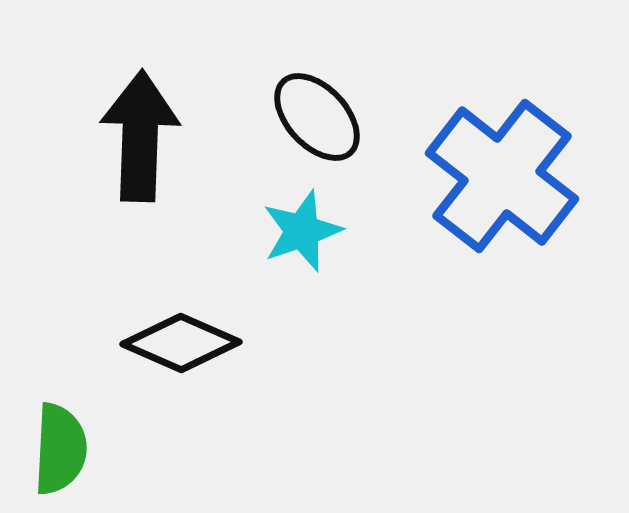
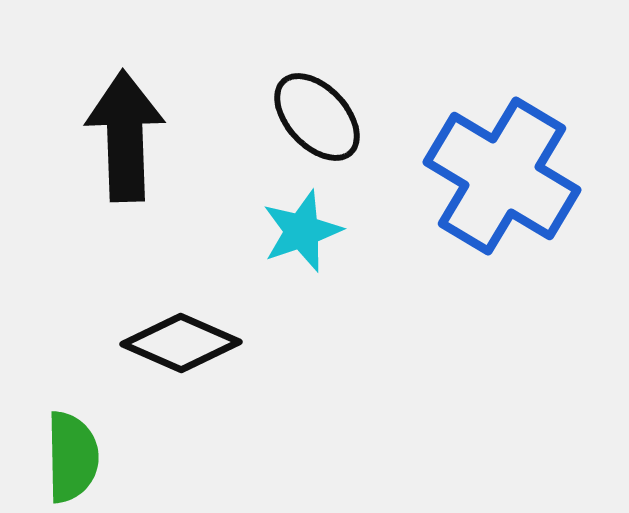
black arrow: moved 15 px left; rotated 4 degrees counterclockwise
blue cross: rotated 7 degrees counterclockwise
green semicircle: moved 12 px right, 8 px down; rotated 4 degrees counterclockwise
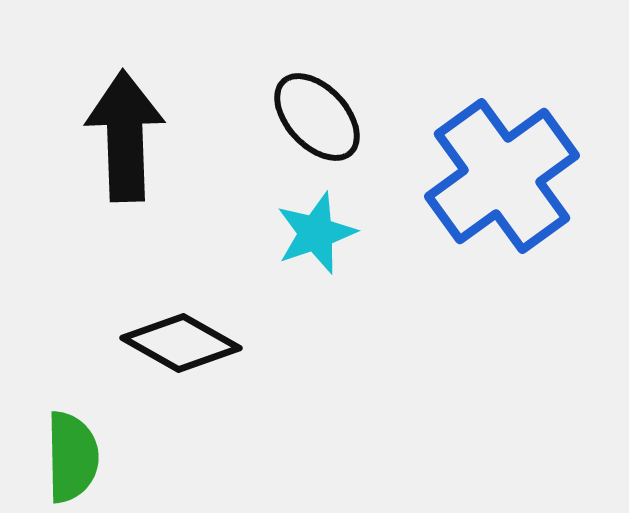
blue cross: rotated 23 degrees clockwise
cyan star: moved 14 px right, 2 px down
black diamond: rotated 6 degrees clockwise
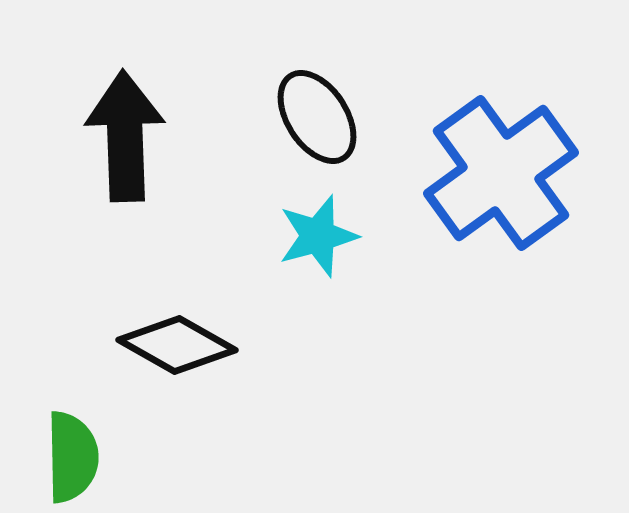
black ellipse: rotated 10 degrees clockwise
blue cross: moved 1 px left, 3 px up
cyan star: moved 2 px right, 3 px down; rotated 4 degrees clockwise
black diamond: moved 4 px left, 2 px down
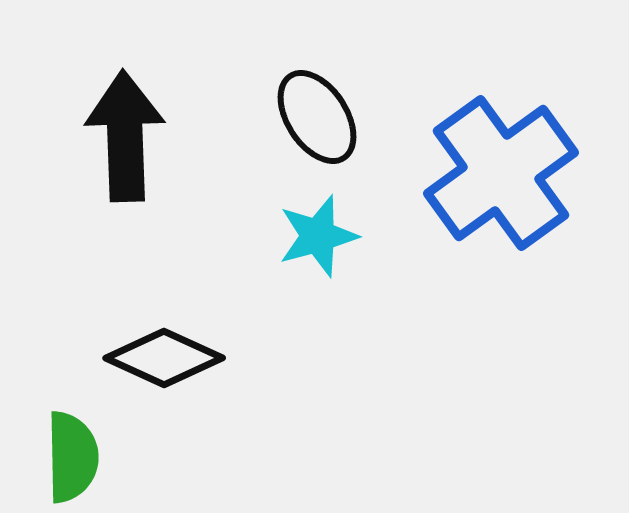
black diamond: moved 13 px left, 13 px down; rotated 5 degrees counterclockwise
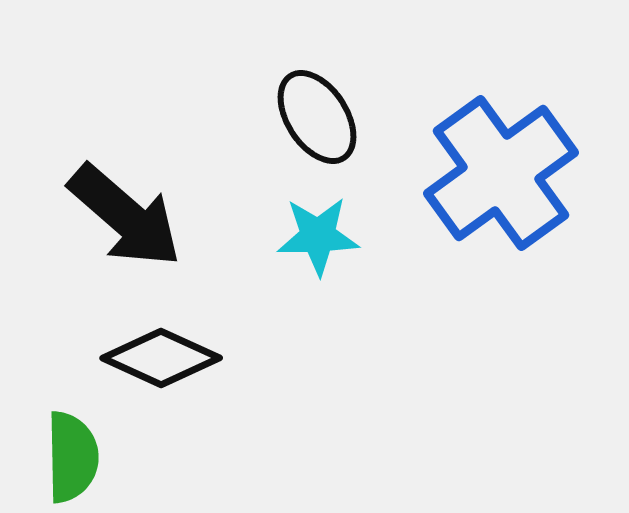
black arrow: moved 80 px down; rotated 133 degrees clockwise
cyan star: rotated 14 degrees clockwise
black diamond: moved 3 px left
